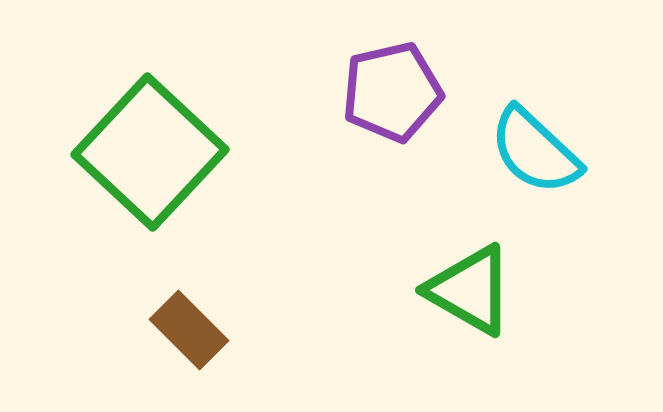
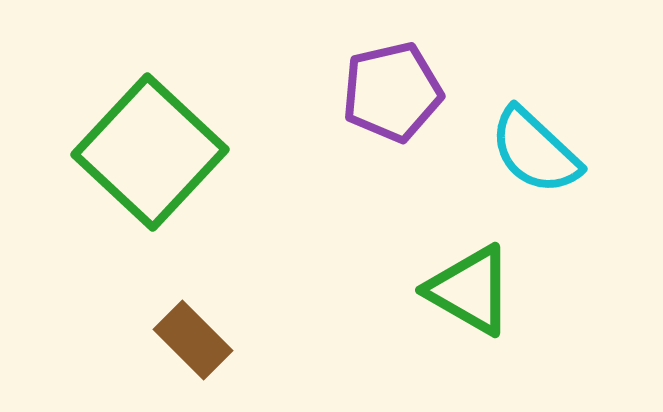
brown rectangle: moved 4 px right, 10 px down
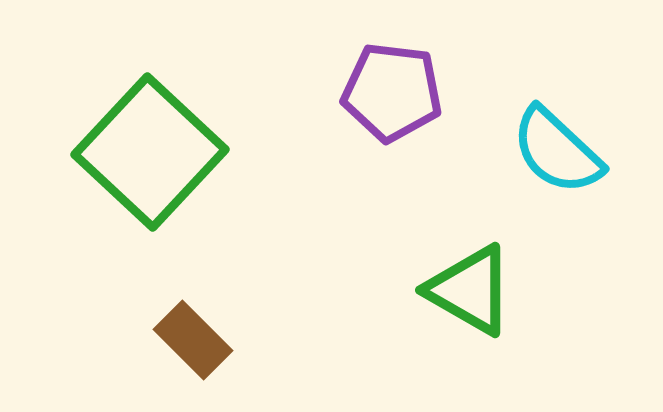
purple pentagon: rotated 20 degrees clockwise
cyan semicircle: moved 22 px right
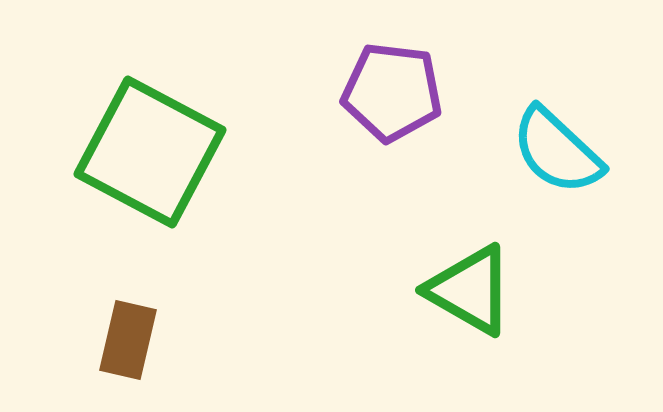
green square: rotated 15 degrees counterclockwise
brown rectangle: moved 65 px left; rotated 58 degrees clockwise
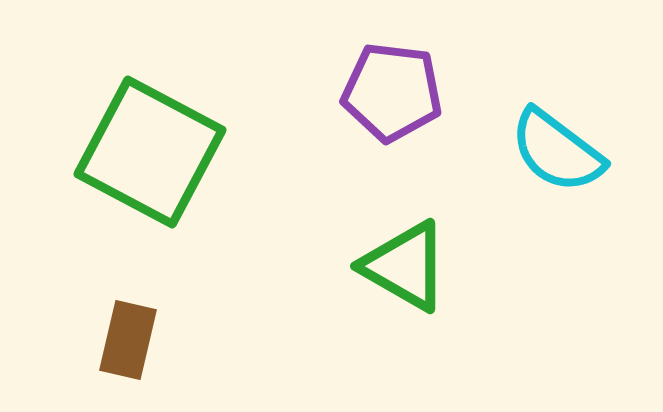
cyan semicircle: rotated 6 degrees counterclockwise
green triangle: moved 65 px left, 24 px up
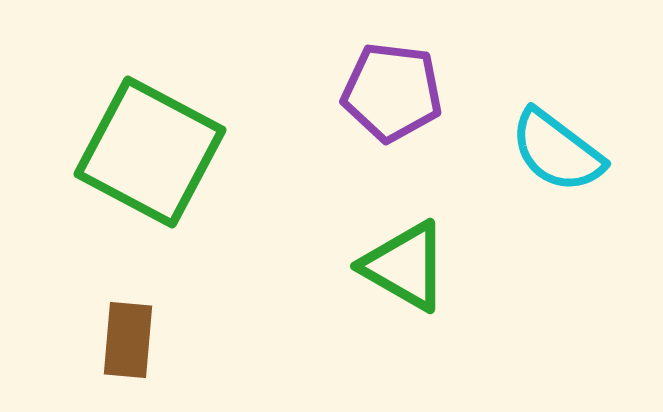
brown rectangle: rotated 8 degrees counterclockwise
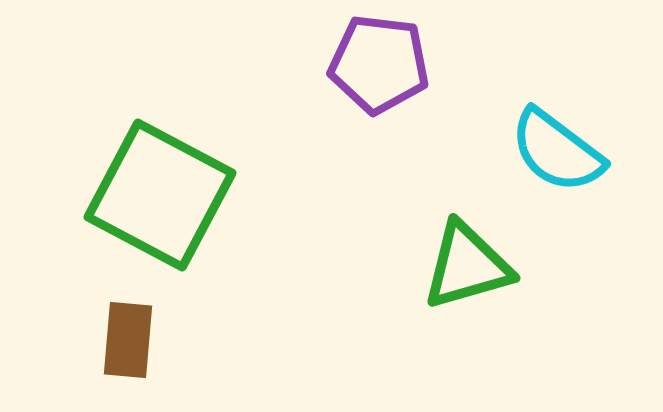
purple pentagon: moved 13 px left, 28 px up
green square: moved 10 px right, 43 px down
green triangle: moved 62 px right; rotated 46 degrees counterclockwise
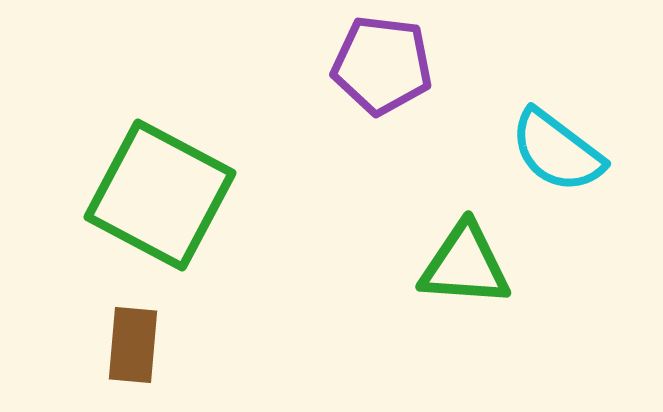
purple pentagon: moved 3 px right, 1 px down
green triangle: moved 2 px left, 1 px up; rotated 20 degrees clockwise
brown rectangle: moved 5 px right, 5 px down
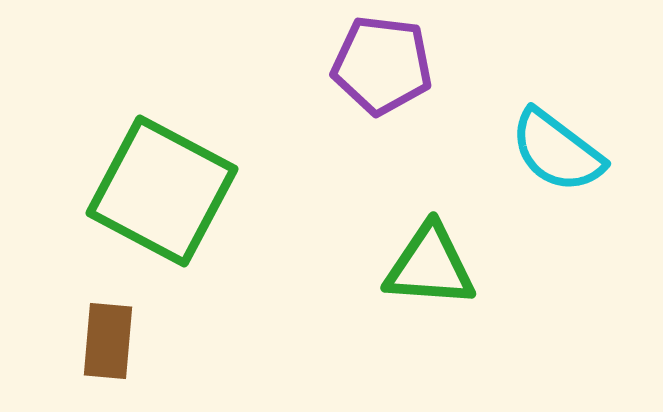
green square: moved 2 px right, 4 px up
green triangle: moved 35 px left, 1 px down
brown rectangle: moved 25 px left, 4 px up
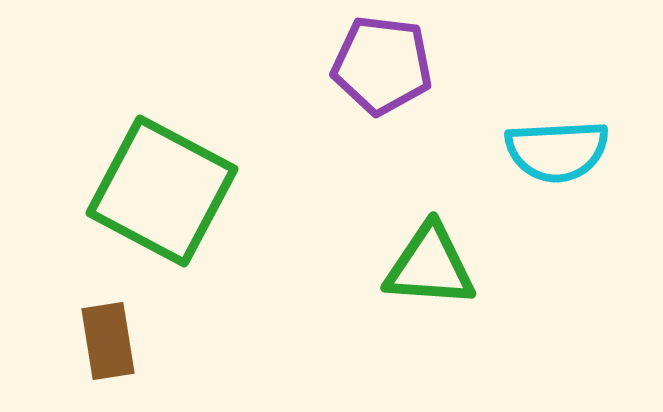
cyan semicircle: rotated 40 degrees counterclockwise
brown rectangle: rotated 14 degrees counterclockwise
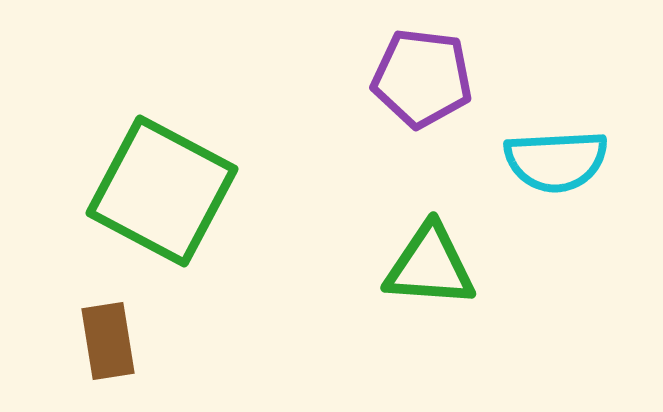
purple pentagon: moved 40 px right, 13 px down
cyan semicircle: moved 1 px left, 10 px down
